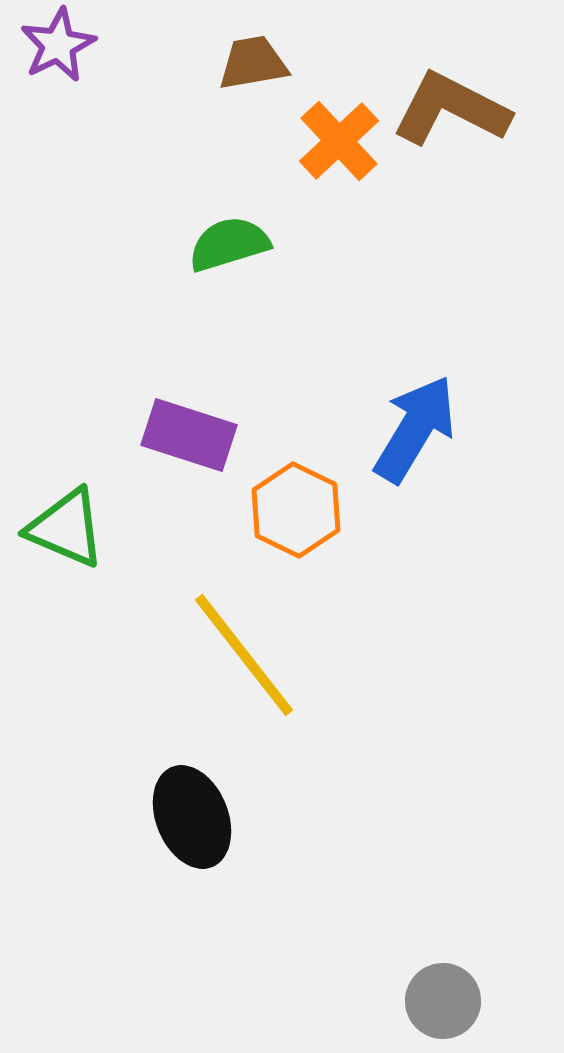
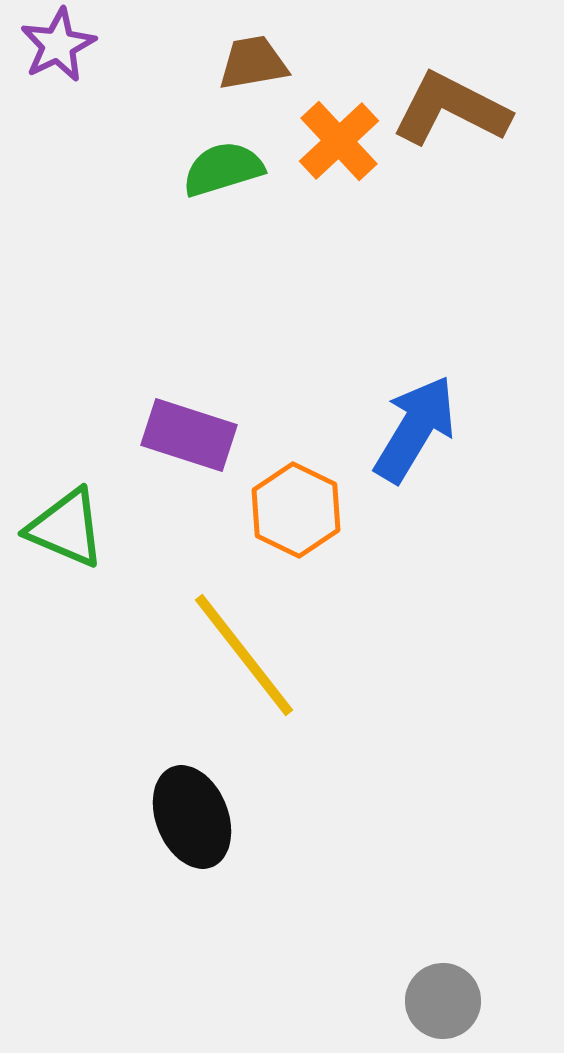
green semicircle: moved 6 px left, 75 px up
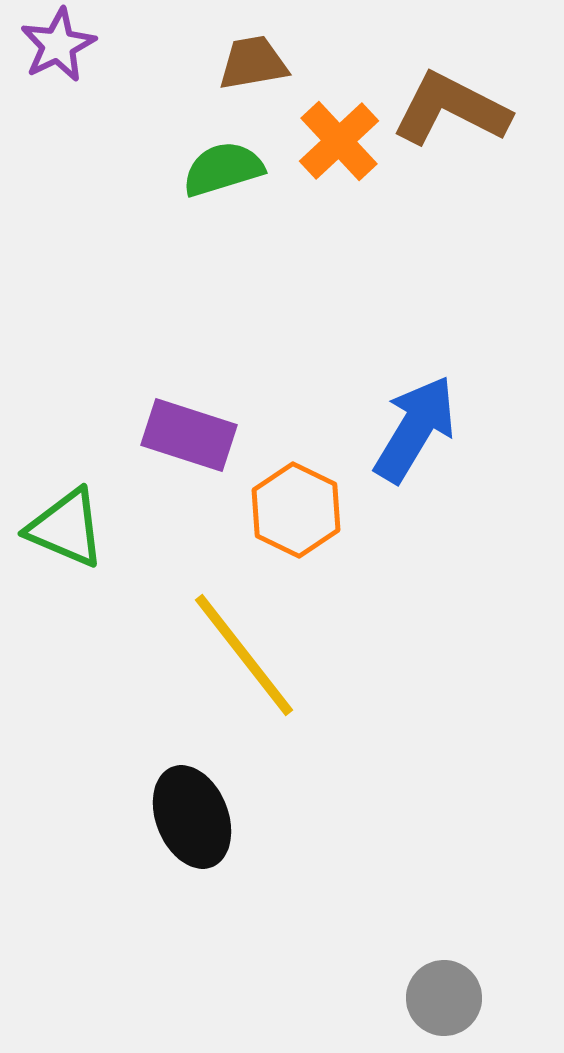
gray circle: moved 1 px right, 3 px up
